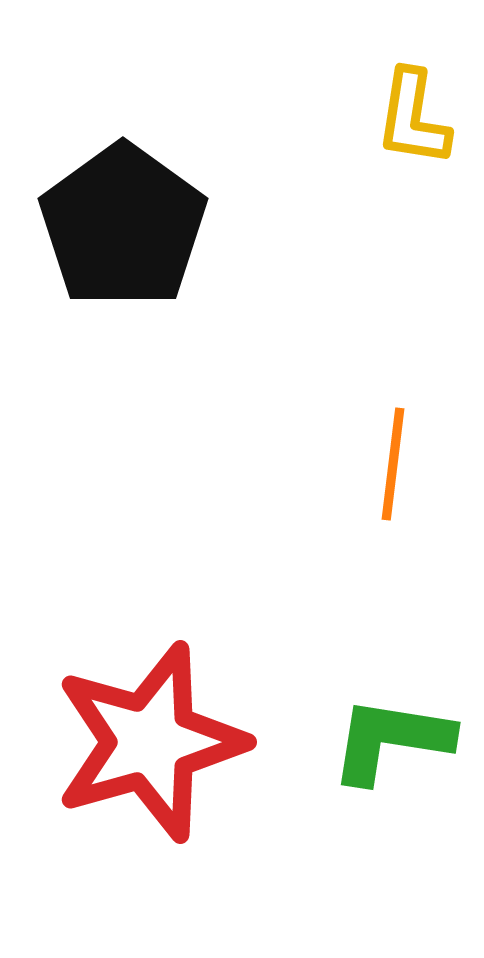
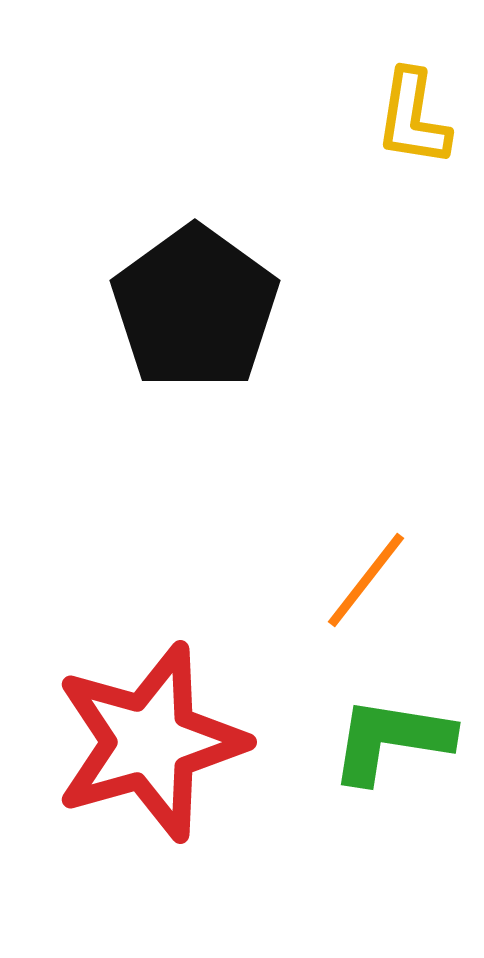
black pentagon: moved 72 px right, 82 px down
orange line: moved 27 px left, 116 px down; rotated 31 degrees clockwise
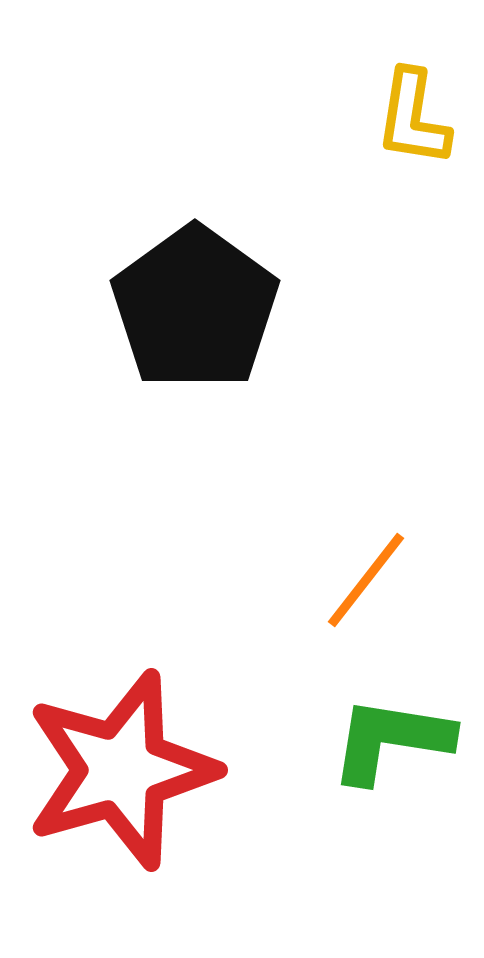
red star: moved 29 px left, 28 px down
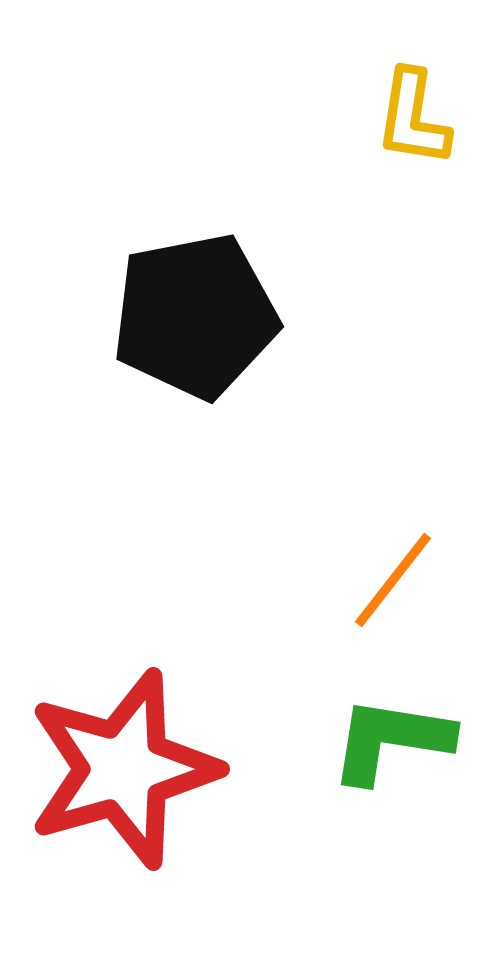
black pentagon: moved 8 px down; rotated 25 degrees clockwise
orange line: moved 27 px right
red star: moved 2 px right, 1 px up
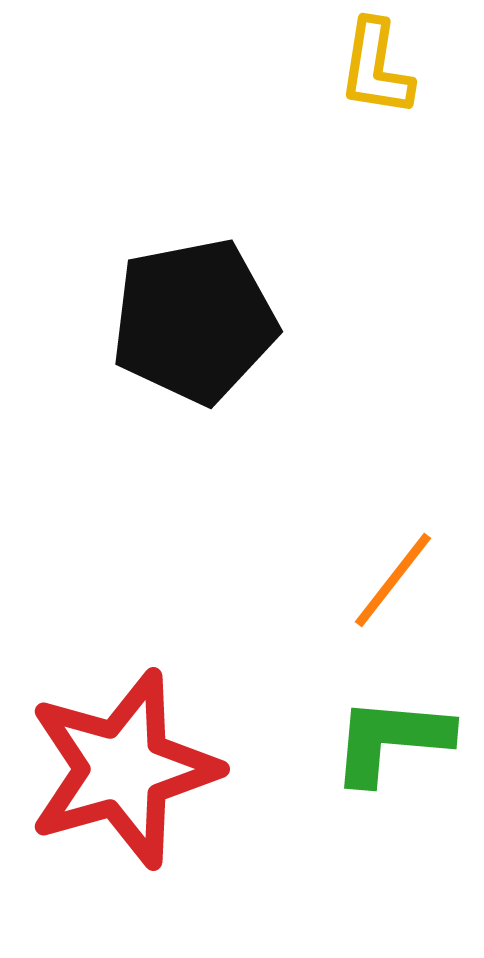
yellow L-shape: moved 37 px left, 50 px up
black pentagon: moved 1 px left, 5 px down
green L-shape: rotated 4 degrees counterclockwise
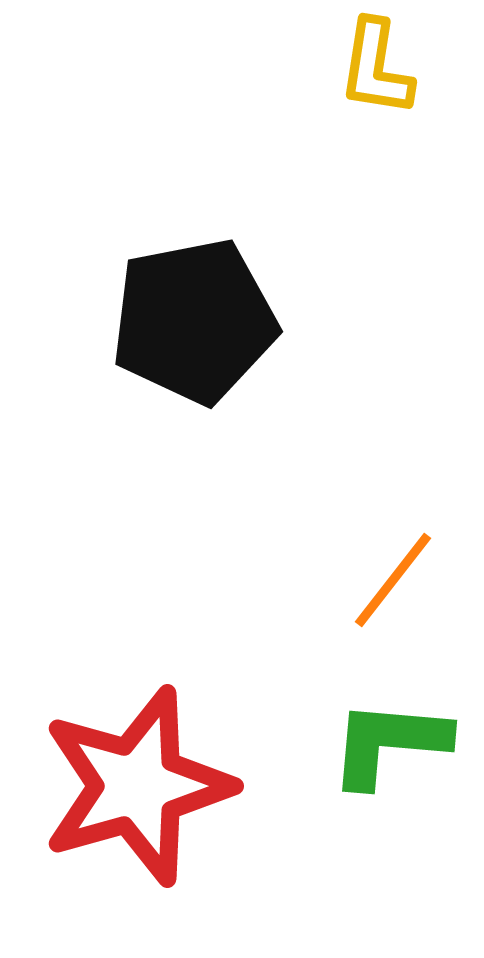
green L-shape: moved 2 px left, 3 px down
red star: moved 14 px right, 17 px down
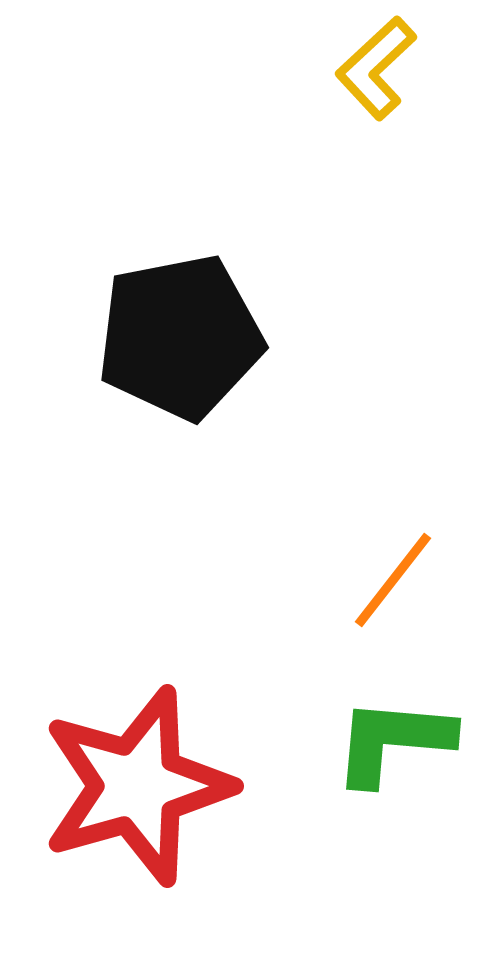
yellow L-shape: rotated 38 degrees clockwise
black pentagon: moved 14 px left, 16 px down
green L-shape: moved 4 px right, 2 px up
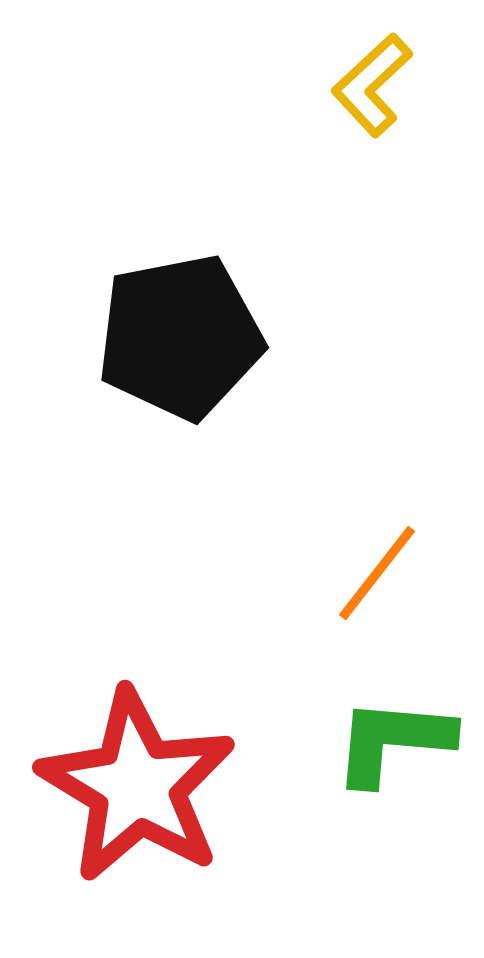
yellow L-shape: moved 4 px left, 17 px down
orange line: moved 16 px left, 7 px up
red star: rotated 25 degrees counterclockwise
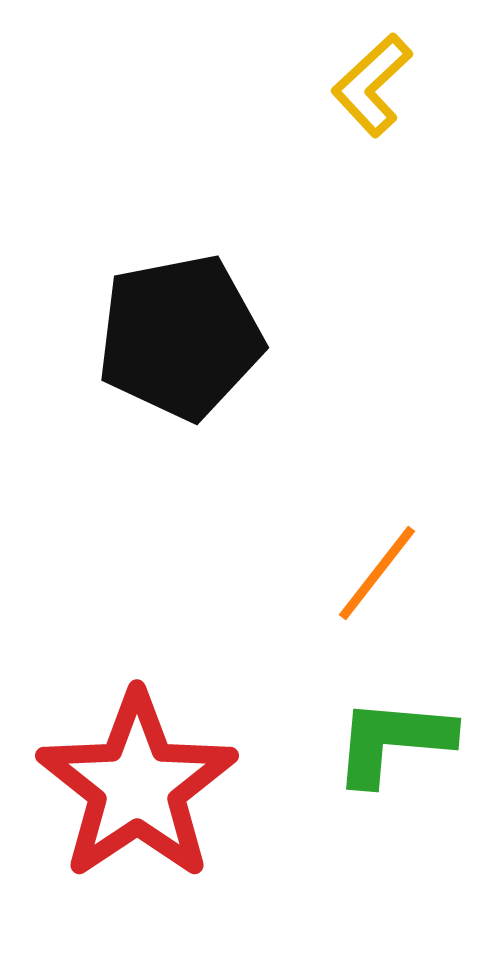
red star: rotated 7 degrees clockwise
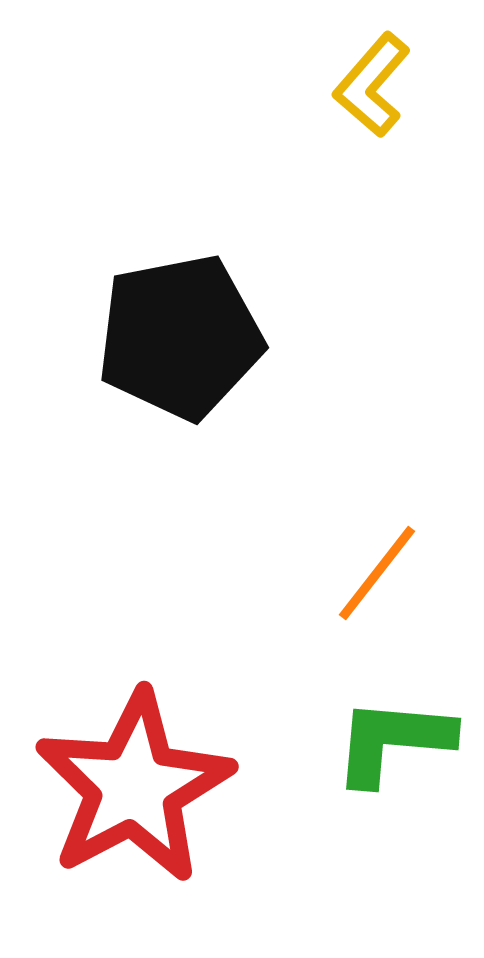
yellow L-shape: rotated 6 degrees counterclockwise
red star: moved 3 px left, 1 px down; rotated 6 degrees clockwise
